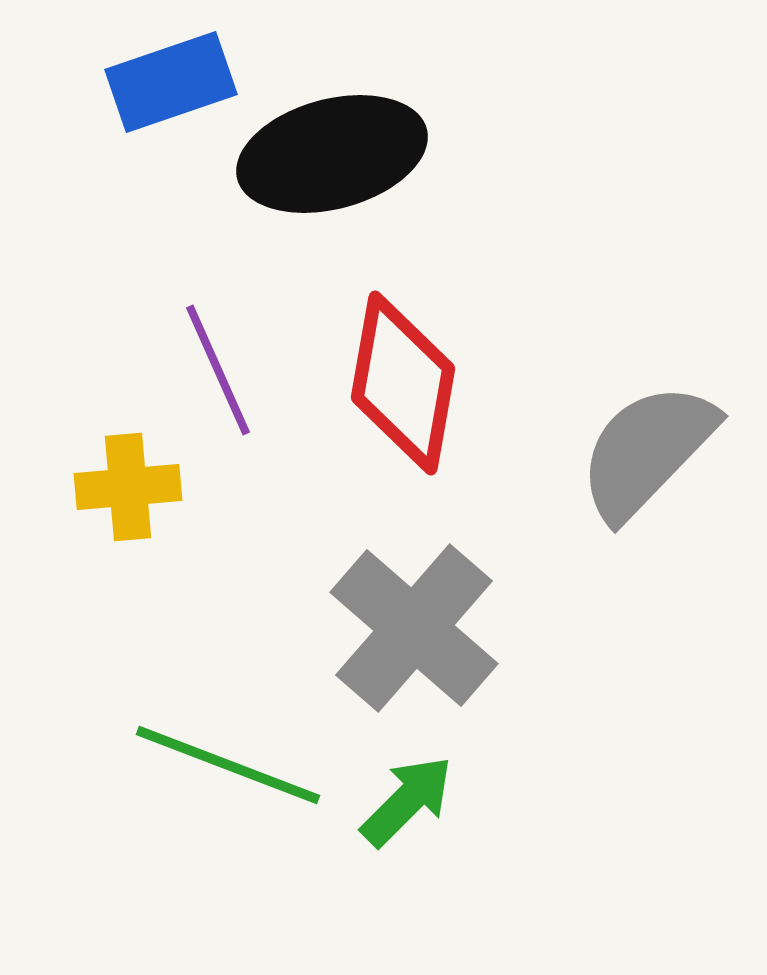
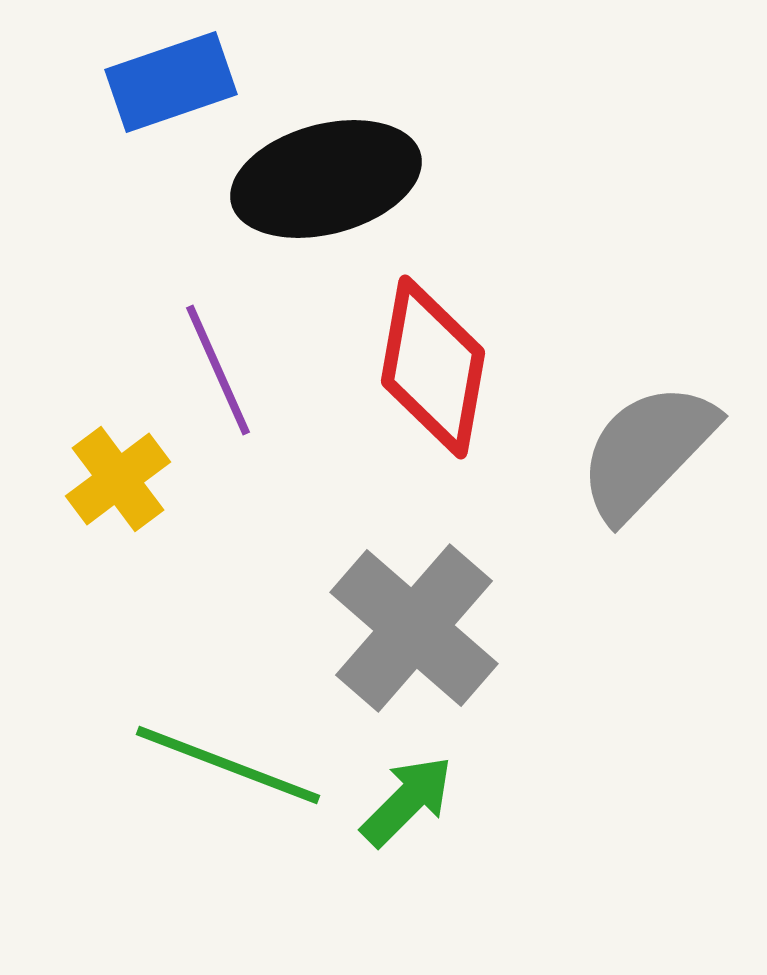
black ellipse: moved 6 px left, 25 px down
red diamond: moved 30 px right, 16 px up
yellow cross: moved 10 px left, 8 px up; rotated 32 degrees counterclockwise
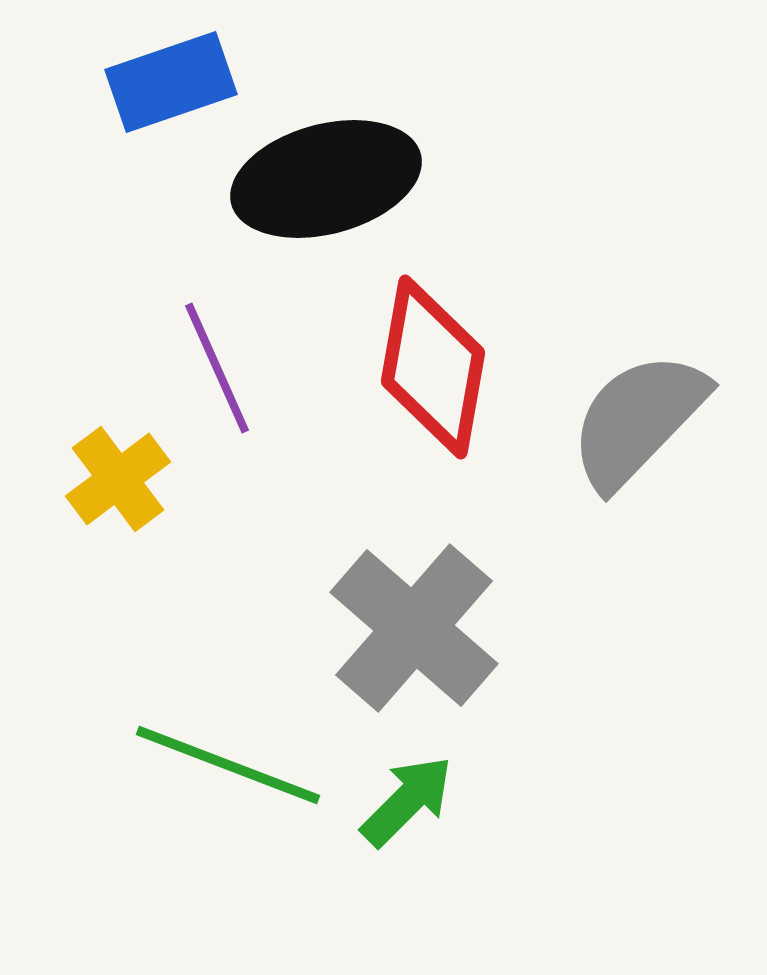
purple line: moved 1 px left, 2 px up
gray semicircle: moved 9 px left, 31 px up
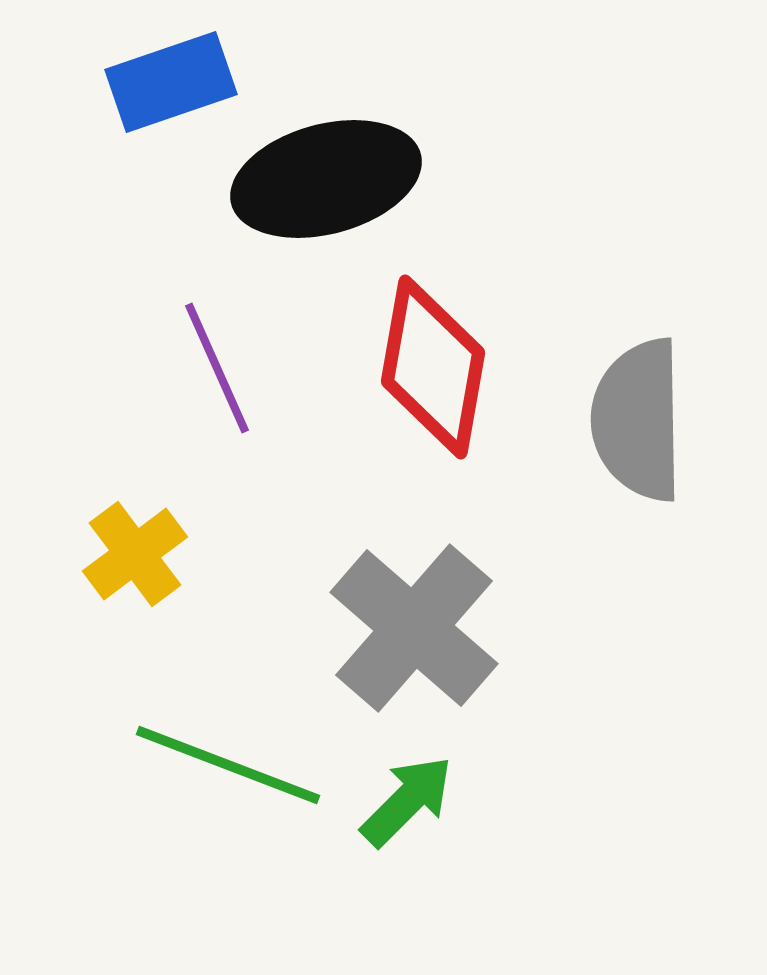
gray semicircle: rotated 45 degrees counterclockwise
yellow cross: moved 17 px right, 75 px down
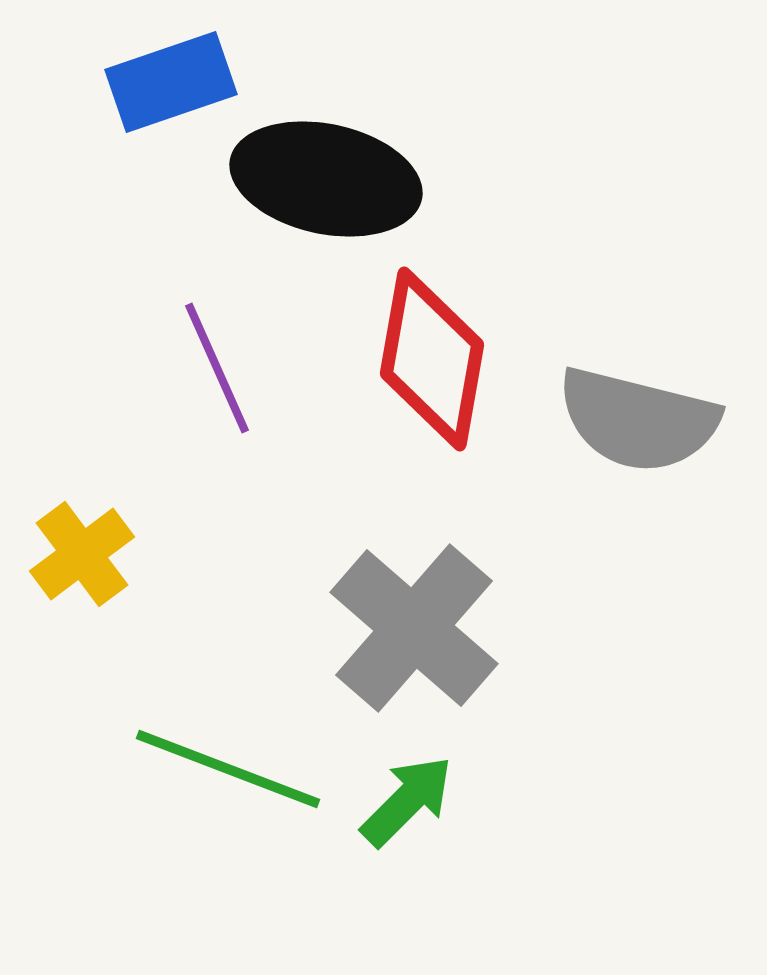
black ellipse: rotated 27 degrees clockwise
red diamond: moved 1 px left, 8 px up
gray semicircle: rotated 75 degrees counterclockwise
yellow cross: moved 53 px left
green line: moved 4 px down
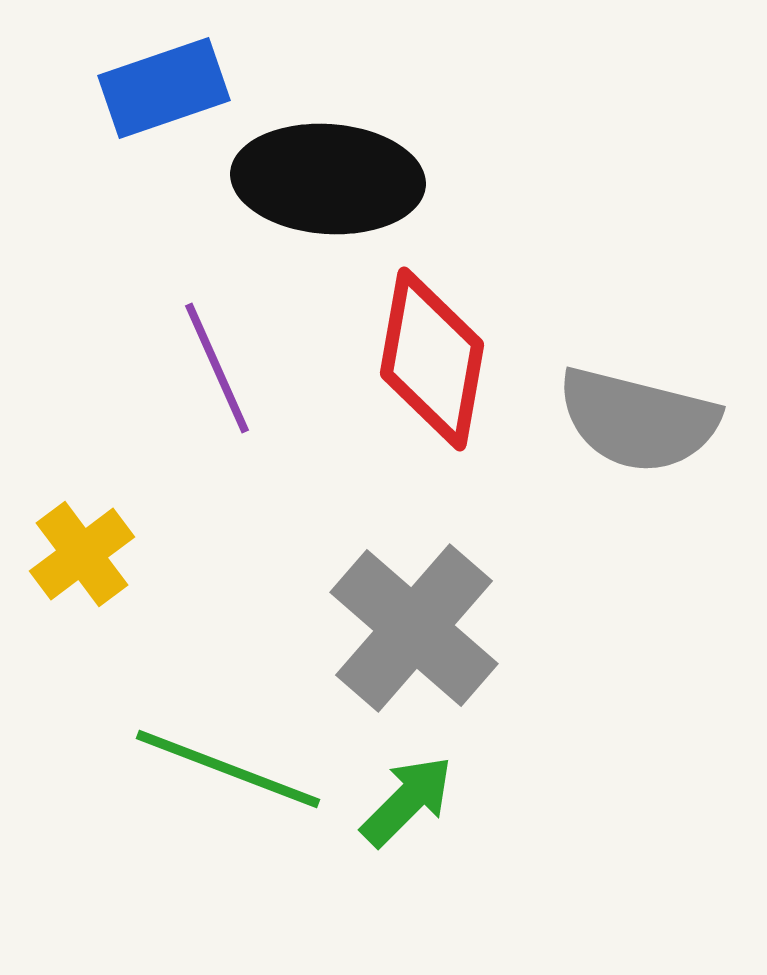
blue rectangle: moved 7 px left, 6 px down
black ellipse: moved 2 px right; rotated 8 degrees counterclockwise
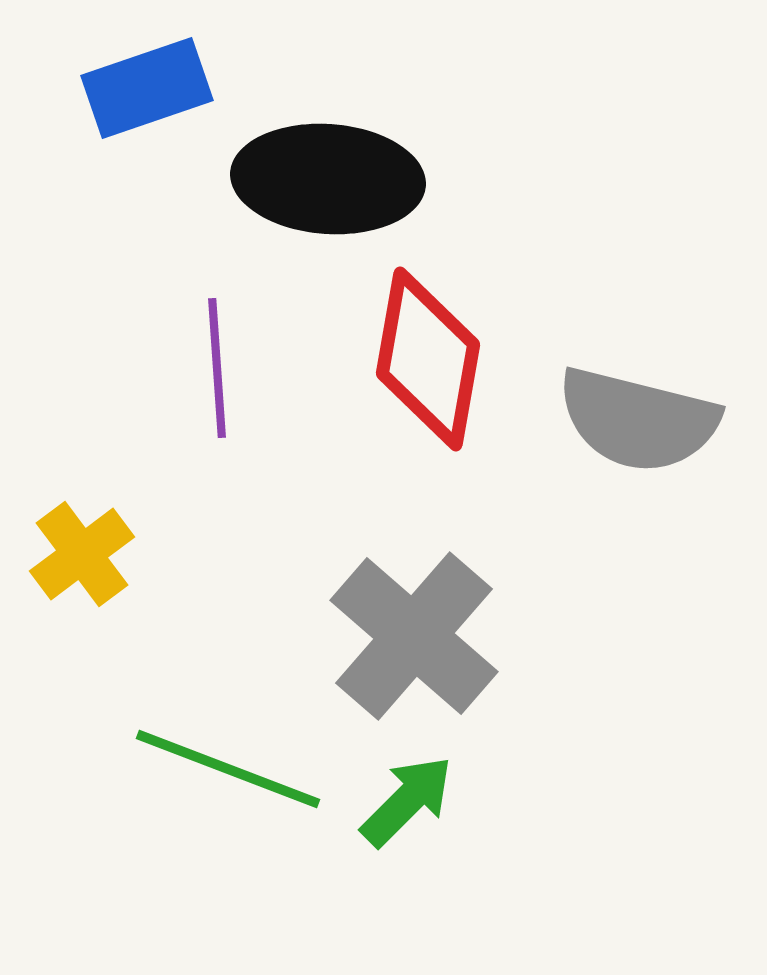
blue rectangle: moved 17 px left
red diamond: moved 4 px left
purple line: rotated 20 degrees clockwise
gray cross: moved 8 px down
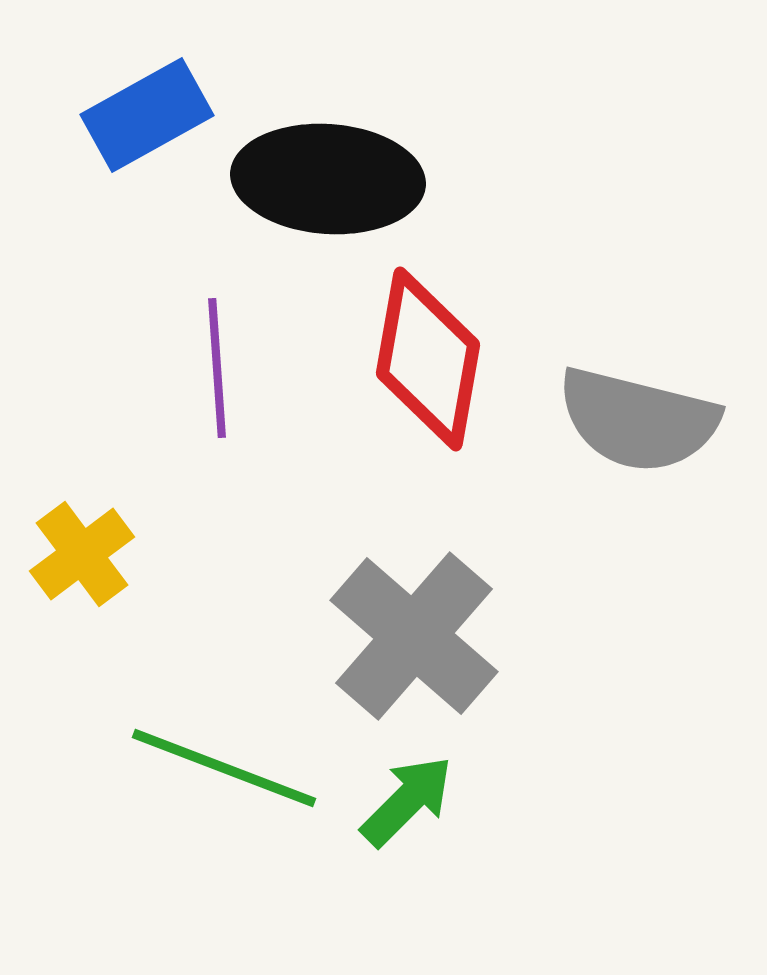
blue rectangle: moved 27 px down; rotated 10 degrees counterclockwise
green line: moved 4 px left, 1 px up
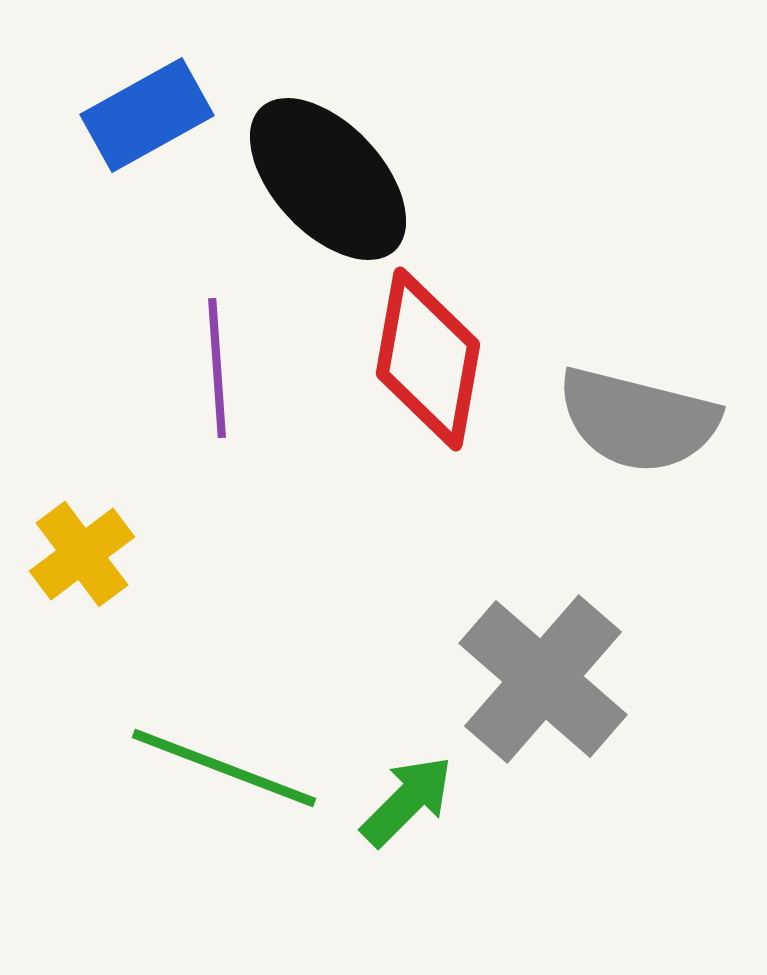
black ellipse: rotated 43 degrees clockwise
gray cross: moved 129 px right, 43 px down
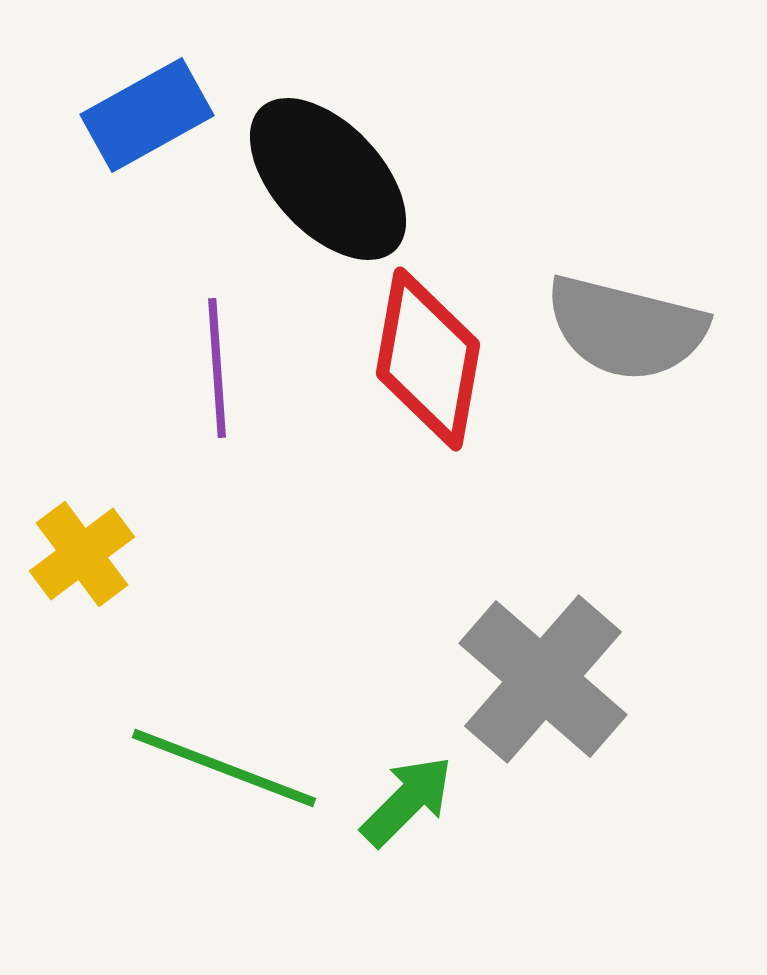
gray semicircle: moved 12 px left, 92 px up
